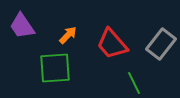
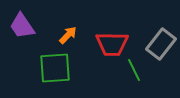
red trapezoid: rotated 48 degrees counterclockwise
green line: moved 13 px up
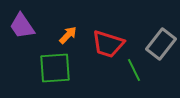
red trapezoid: moved 4 px left; rotated 16 degrees clockwise
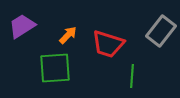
purple trapezoid: rotated 92 degrees clockwise
gray rectangle: moved 13 px up
green line: moved 2 px left, 6 px down; rotated 30 degrees clockwise
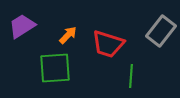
green line: moved 1 px left
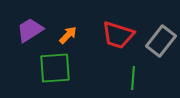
purple trapezoid: moved 8 px right, 4 px down
gray rectangle: moved 10 px down
red trapezoid: moved 10 px right, 9 px up
green line: moved 2 px right, 2 px down
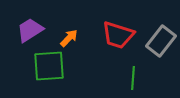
orange arrow: moved 1 px right, 3 px down
green square: moved 6 px left, 2 px up
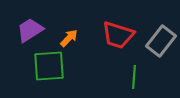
green line: moved 1 px right, 1 px up
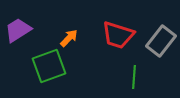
purple trapezoid: moved 12 px left
green square: rotated 16 degrees counterclockwise
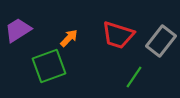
green line: rotated 30 degrees clockwise
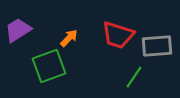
gray rectangle: moved 4 px left, 5 px down; rotated 48 degrees clockwise
